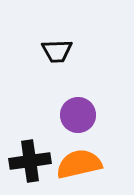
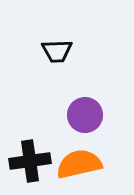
purple circle: moved 7 px right
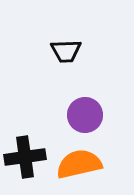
black trapezoid: moved 9 px right
black cross: moved 5 px left, 4 px up
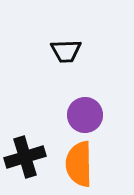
black cross: rotated 9 degrees counterclockwise
orange semicircle: rotated 78 degrees counterclockwise
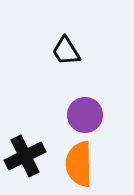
black trapezoid: rotated 60 degrees clockwise
black cross: moved 1 px up; rotated 9 degrees counterclockwise
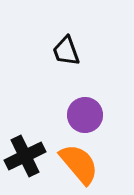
black trapezoid: rotated 12 degrees clockwise
orange semicircle: rotated 141 degrees clockwise
